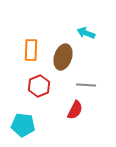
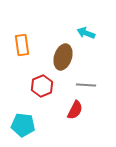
orange rectangle: moved 9 px left, 5 px up; rotated 10 degrees counterclockwise
red hexagon: moved 3 px right
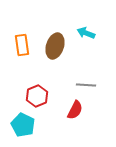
brown ellipse: moved 8 px left, 11 px up
red hexagon: moved 5 px left, 10 px down
cyan pentagon: rotated 20 degrees clockwise
